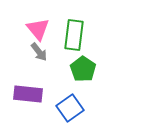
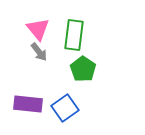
purple rectangle: moved 10 px down
blue square: moved 5 px left
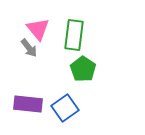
gray arrow: moved 10 px left, 4 px up
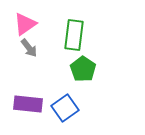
pink triangle: moved 13 px left, 5 px up; rotated 35 degrees clockwise
